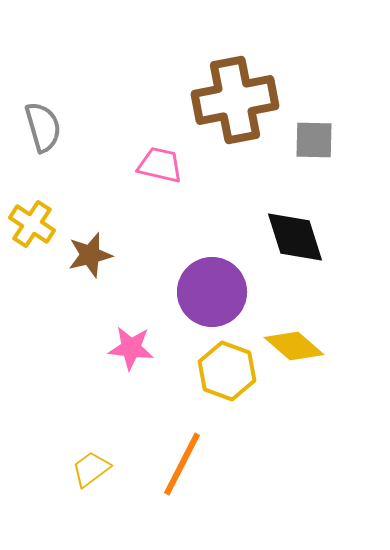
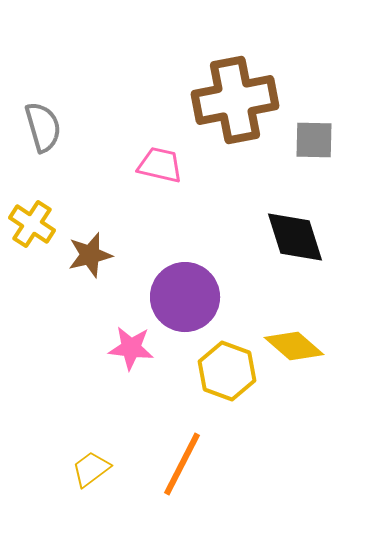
purple circle: moved 27 px left, 5 px down
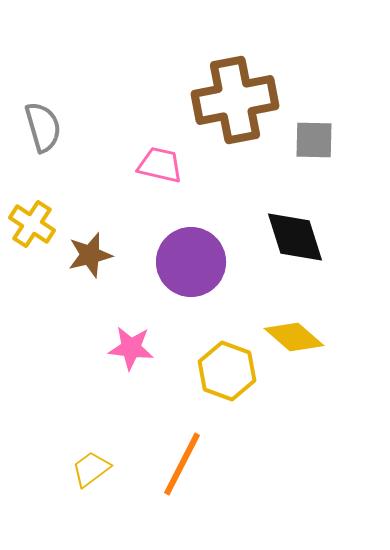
purple circle: moved 6 px right, 35 px up
yellow diamond: moved 9 px up
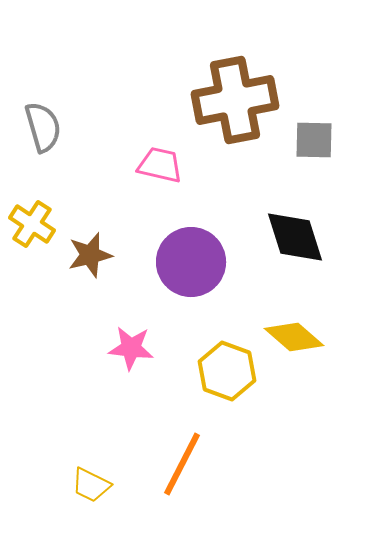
yellow trapezoid: moved 16 px down; rotated 117 degrees counterclockwise
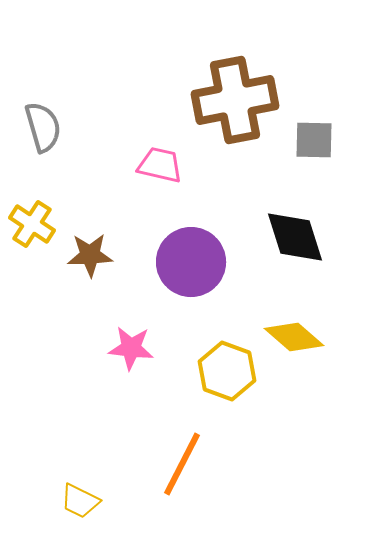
brown star: rotated 12 degrees clockwise
yellow trapezoid: moved 11 px left, 16 px down
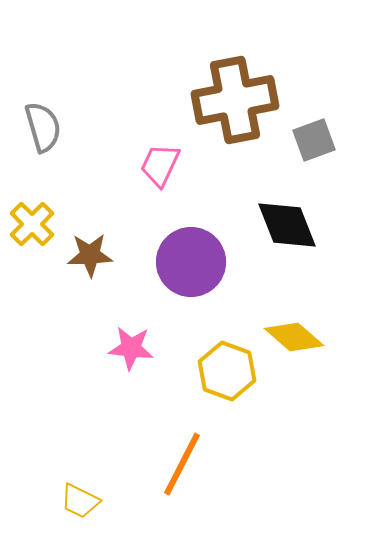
gray square: rotated 21 degrees counterclockwise
pink trapezoid: rotated 78 degrees counterclockwise
yellow cross: rotated 12 degrees clockwise
black diamond: moved 8 px left, 12 px up; rotated 4 degrees counterclockwise
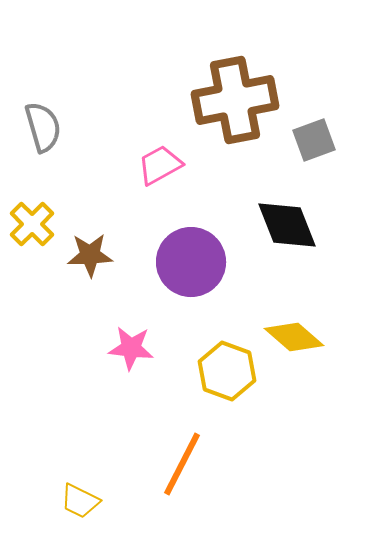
pink trapezoid: rotated 36 degrees clockwise
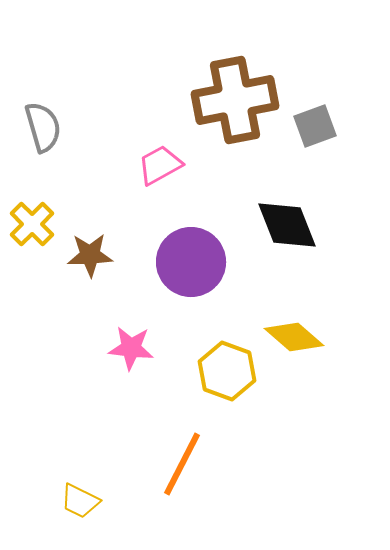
gray square: moved 1 px right, 14 px up
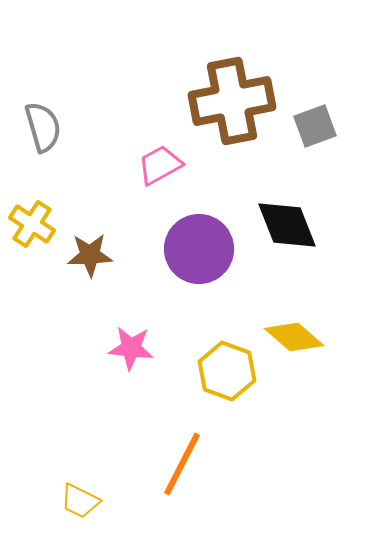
brown cross: moved 3 px left, 1 px down
yellow cross: rotated 12 degrees counterclockwise
purple circle: moved 8 px right, 13 px up
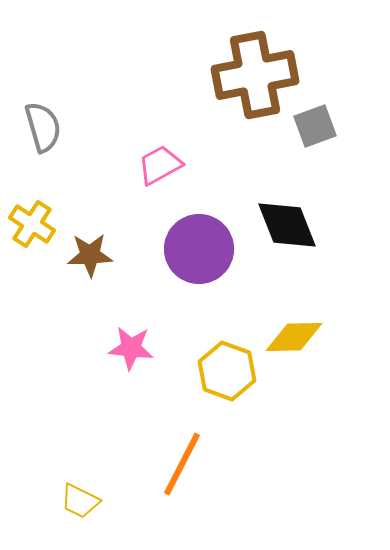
brown cross: moved 23 px right, 26 px up
yellow diamond: rotated 42 degrees counterclockwise
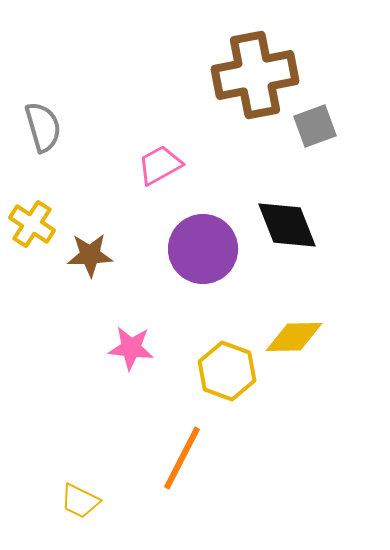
purple circle: moved 4 px right
orange line: moved 6 px up
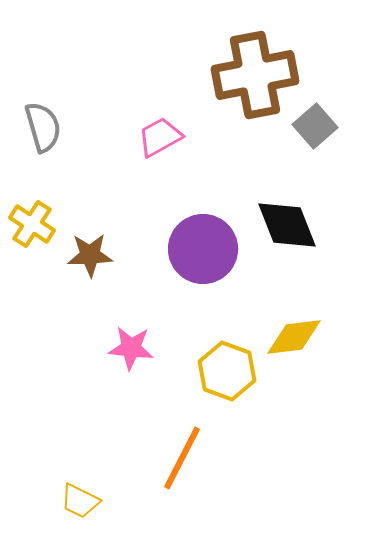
gray square: rotated 21 degrees counterclockwise
pink trapezoid: moved 28 px up
yellow diamond: rotated 6 degrees counterclockwise
